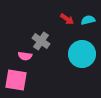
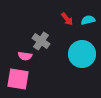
red arrow: rotated 16 degrees clockwise
pink square: moved 2 px right, 1 px up
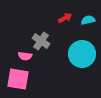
red arrow: moved 2 px left, 1 px up; rotated 80 degrees counterclockwise
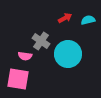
cyan circle: moved 14 px left
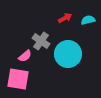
pink semicircle: rotated 48 degrees counterclockwise
